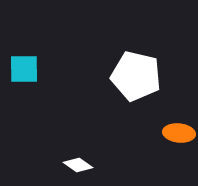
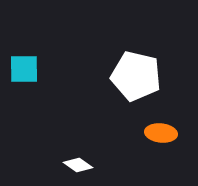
orange ellipse: moved 18 px left
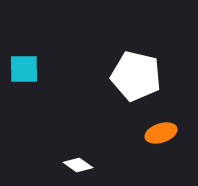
orange ellipse: rotated 24 degrees counterclockwise
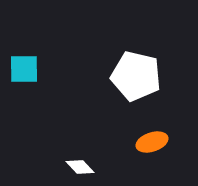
orange ellipse: moved 9 px left, 9 px down
white diamond: moved 2 px right, 2 px down; rotated 12 degrees clockwise
